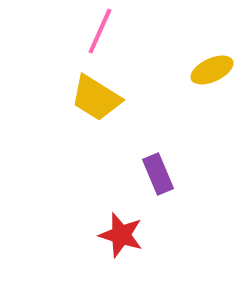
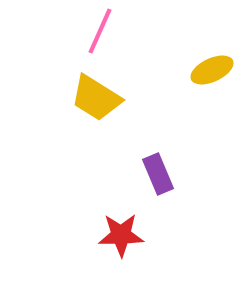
red star: rotated 18 degrees counterclockwise
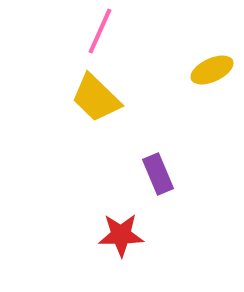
yellow trapezoid: rotated 12 degrees clockwise
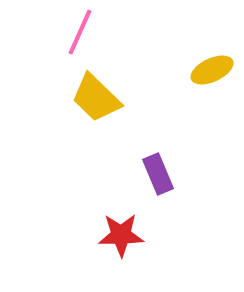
pink line: moved 20 px left, 1 px down
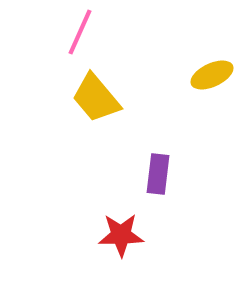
yellow ellipse: moved 5 px down
yellow trapezoid: rotated 6 degrees clockwise
purple rectangle: rotated 30 degrees clockwise
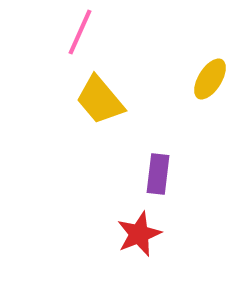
yellow ellipse: moved 2 px left, 4 px down; rotated 33 degrees counterclockwise
yellow trapezoid: moved 4 px right, 2 px down
red star: moved 18 px right, 1 px up; rotated 21 degrees counterclockwise
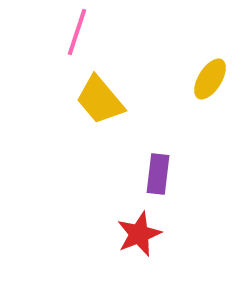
pink line: moved 3 px left; rotated 6 degrees counterclockwise
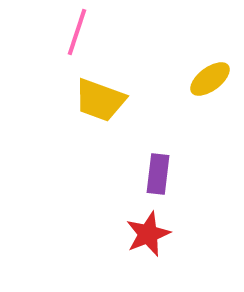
yellow ellipse: rotated 21 degrees clockwise
yellow trapezoid: rotated 30 degrees counterclockwise
red star: moved 9 px right
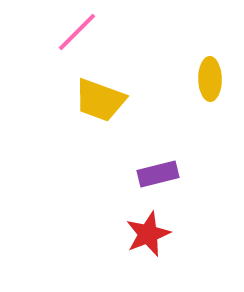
pink line: rotated 27 degrees clockwise
yellow ellipse: rotated 54 degrees counterclockwise
purple rectangle: rotated 69 degrees clockwise
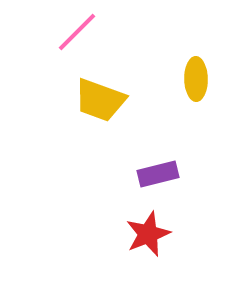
yellow ellipse: moved 14 px left
